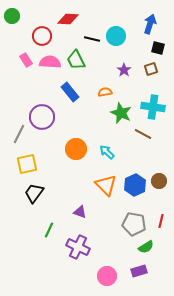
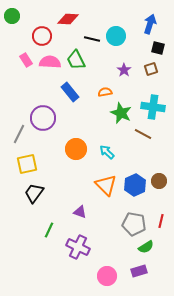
purple circle: moved 1 px right, 1 px down
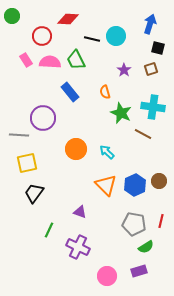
orange semicircle: rotated 96 degrees counterclockwise
gray line: moved 1 px down; rotated 66 degrees clockwise
yellow square: moved 1 px up
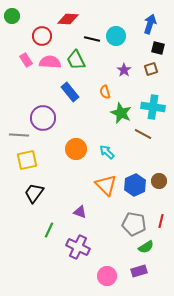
yellow square: moved 3 px up
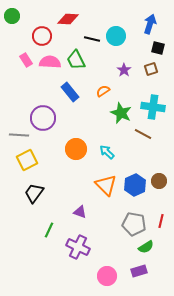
orange semicircle: moved 2 px left, 1 px up; rotated 72 degrees clockwise
yellow square: rotated 15 degrees counterclockwise
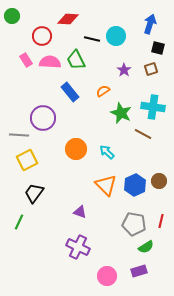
green line: moved 30 px left, 8 px up
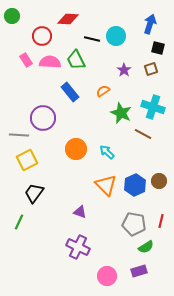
cyan cross: rotated 10 degrees clockwise
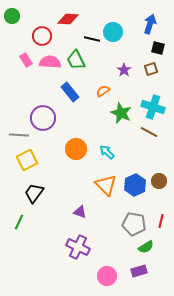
cyan circle: moved 3 px left, 4 px up
brown line: moved 6 px right, 2 px up
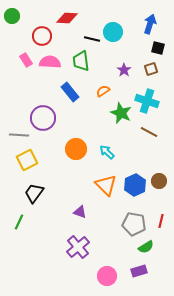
red diamond: moved 1 px left, 1 px up
green trapezoid: moved 5 px right, 1 px down; rotated 20 degrees clockwise
cyan cross: moved 6 px left, 6 px up
purple cross: rotated 25 degrees clockwise
